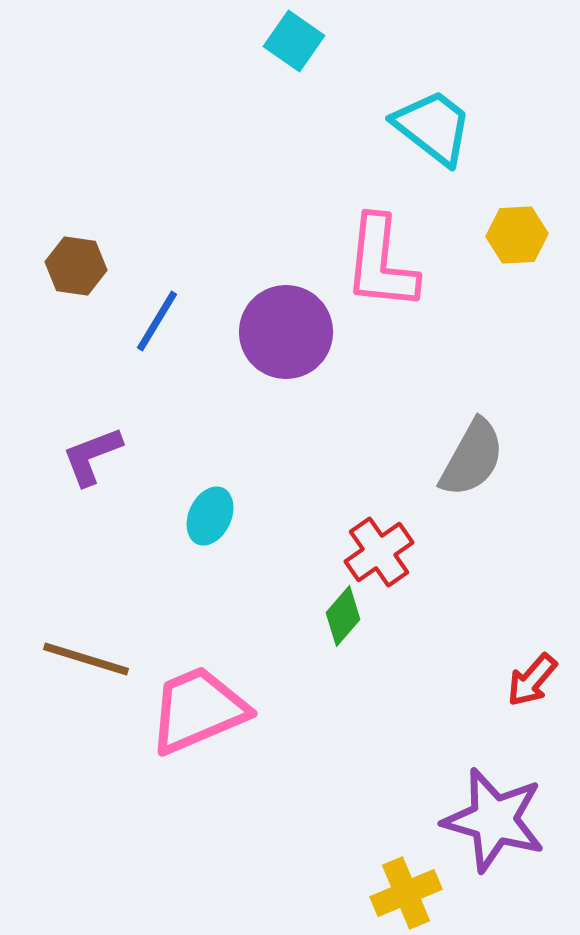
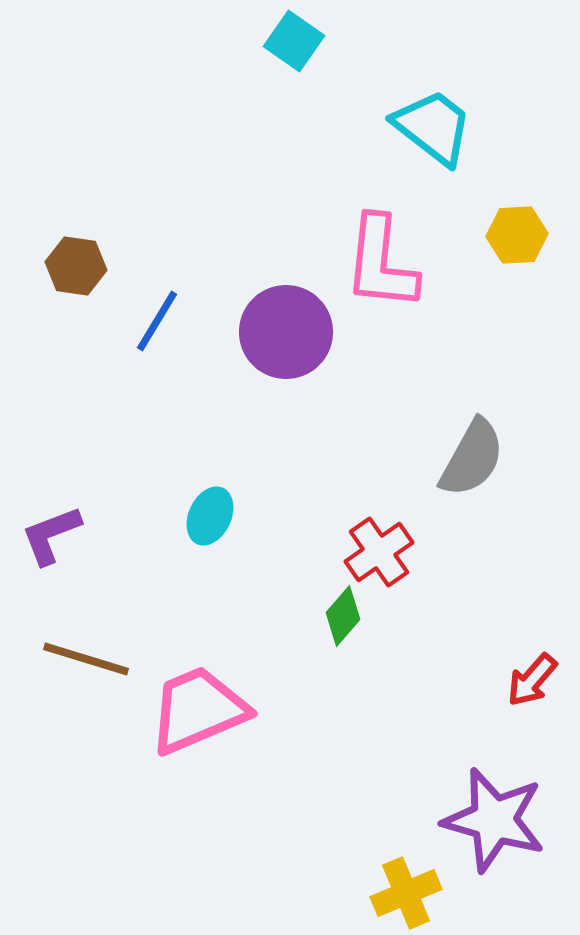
purple L-shape: moved 41 px left, 79 px down
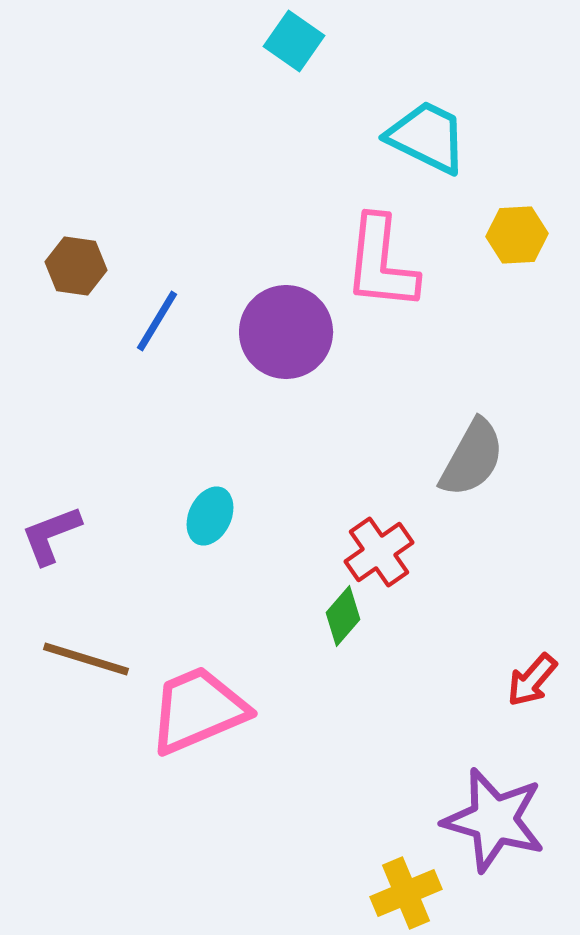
cyan trapezoid: moved 6 px left, 10 px down; rotated 12 degrees counterclockwise
